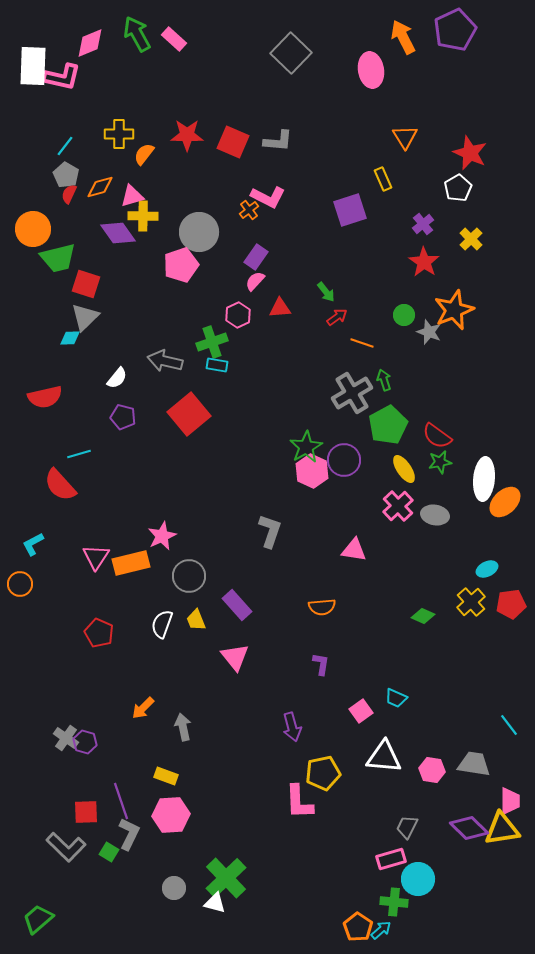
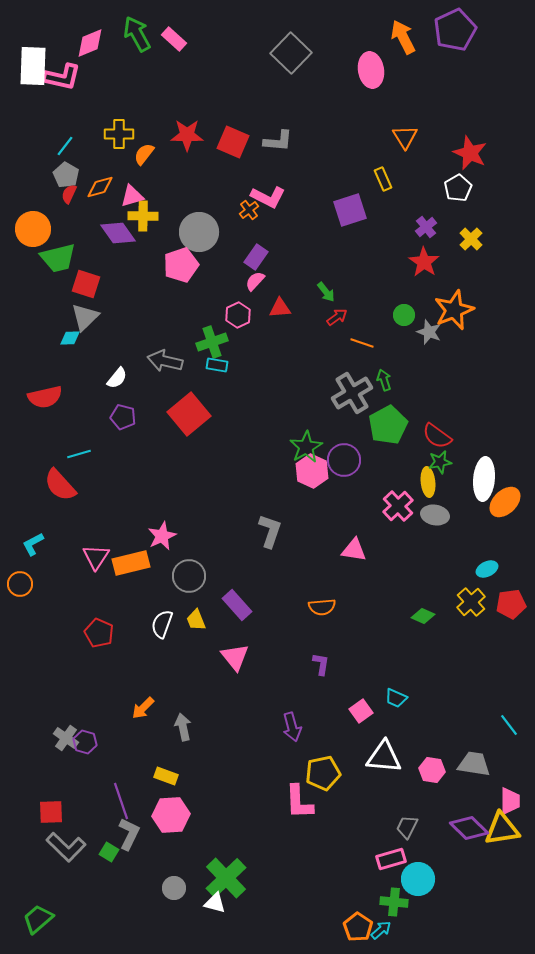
purple cross at (423, 224): moved 3 px right, 3 px down
yellow ellipse at (404, 469): moved 24 px right, 13 px down; rotated 28 degrees clockwise
red square at (86, 812): moved 35 px left
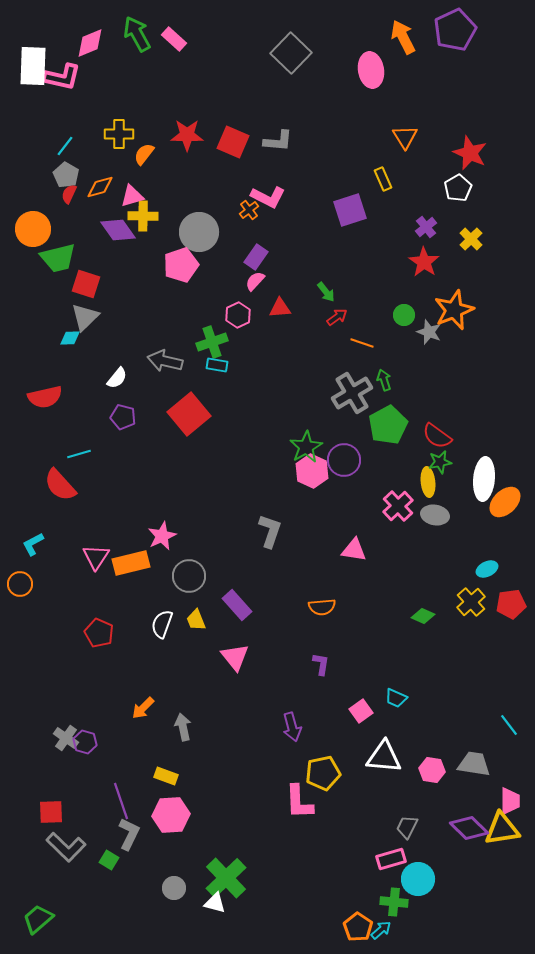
purple diamond at (118, 233): moved 3 px up
green square at (109, 852): moved 8 px down
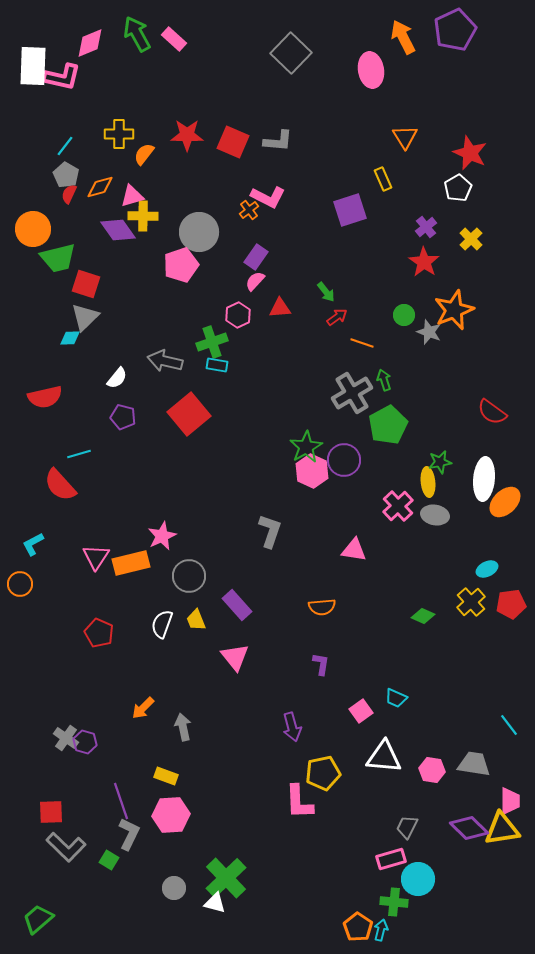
red semicircle at (437, 436): moved 55 px right, 24 px up
cyan arrow at (381, 930): rotated 35 degrees counterclockwise
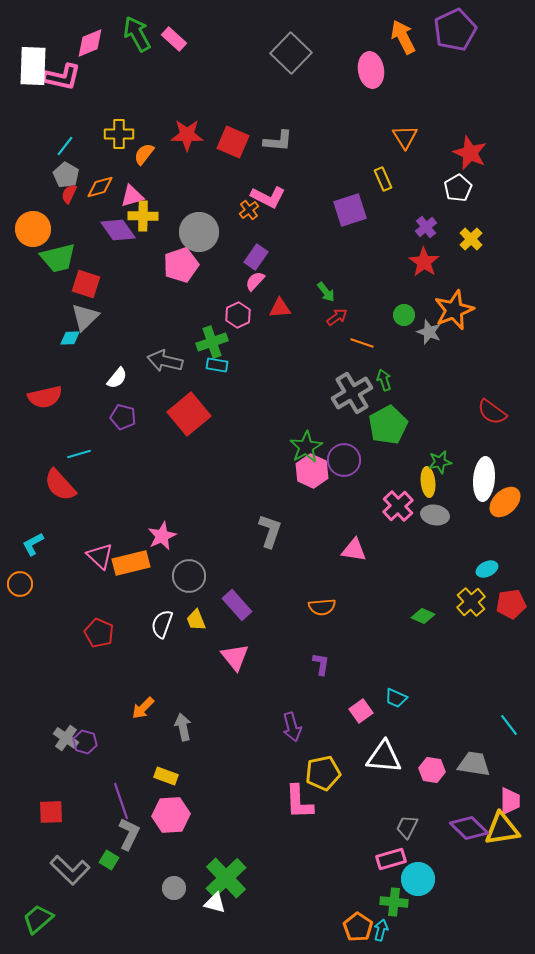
pink triangle at (96, 557): moved 4 px right, 1 px up; rotated 20 degrees counterclockwise
gray L-shape at (66, 847): moved 4 px right, 23 px down
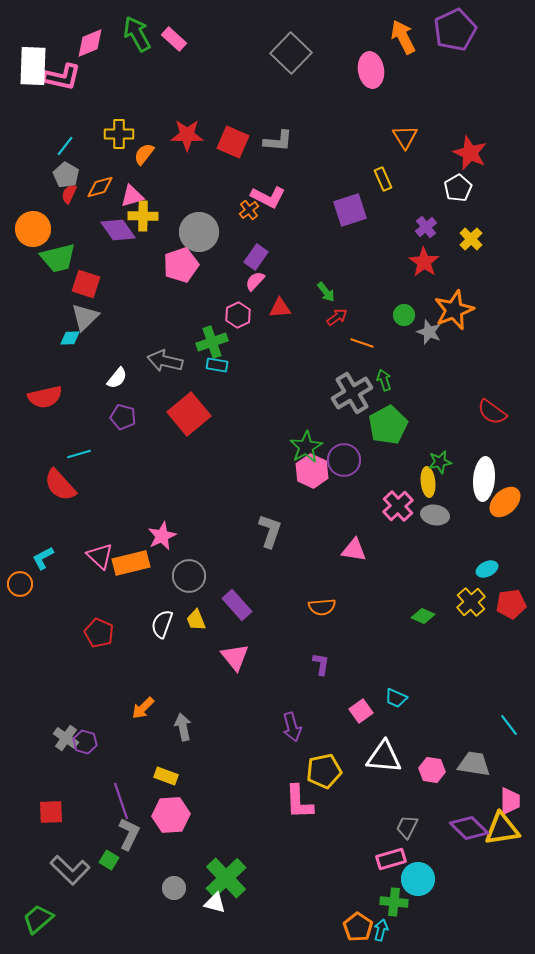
cyan L-shape at (33, 544): moved 10 px right, 14 px down
yellow pentagon at (323, 773): moved 1 px right, 2 px up
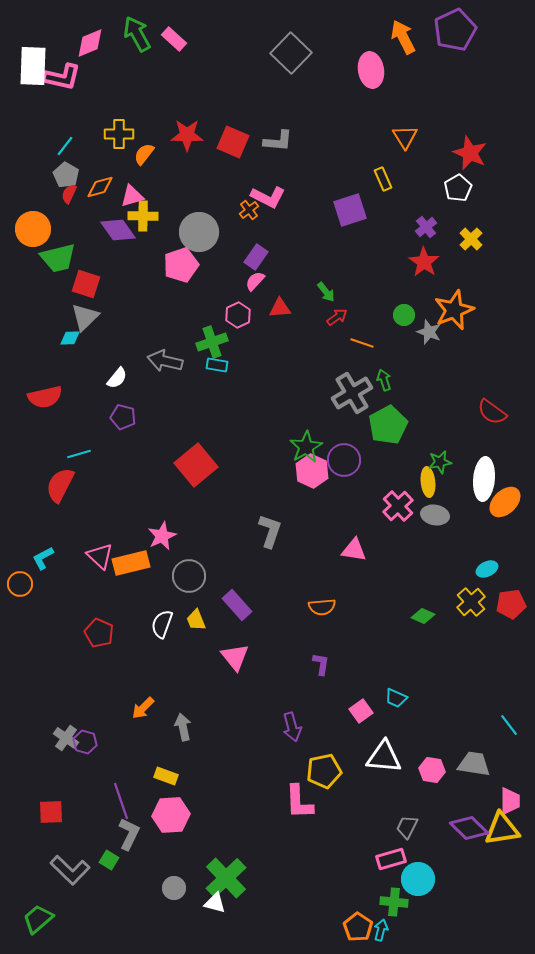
red square at (189, 414): moved 7 px right, 51 px down
red semicircle at (60, 485): rotated 69 degrees clockwise
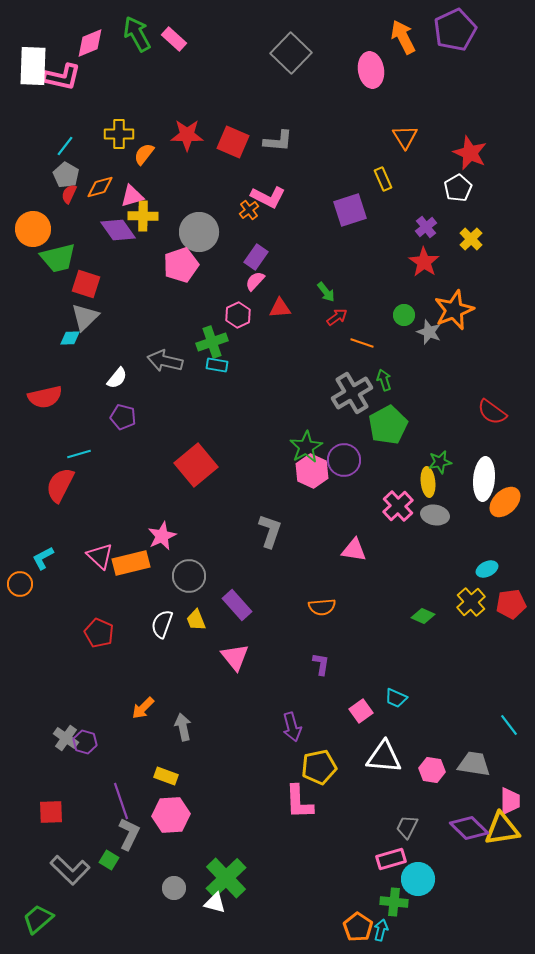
yellow pentagon at (324, 771): moved 5 px left, 4 px up
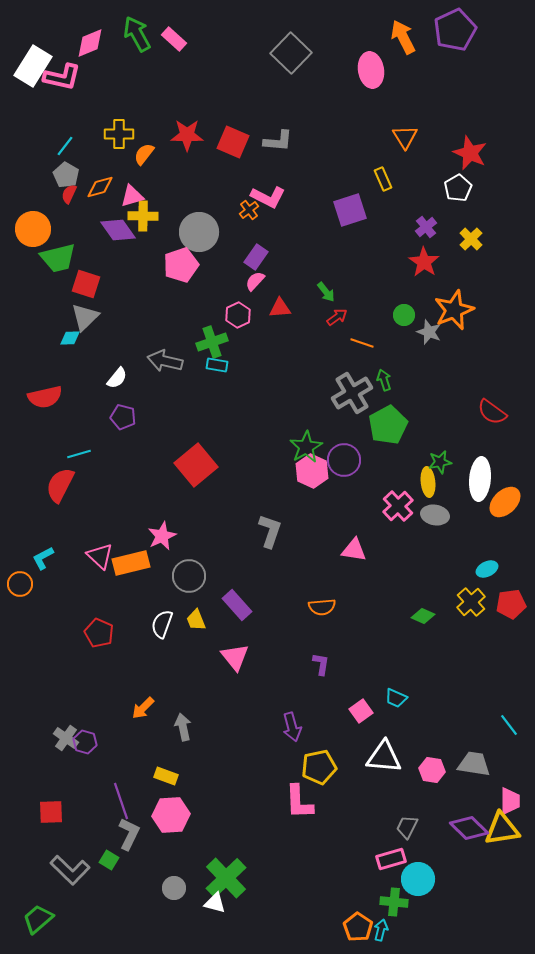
white rectangle at (33, 66): rotated 30 degrees clockwise
white ellipse at (484, 479): moved 4 px left
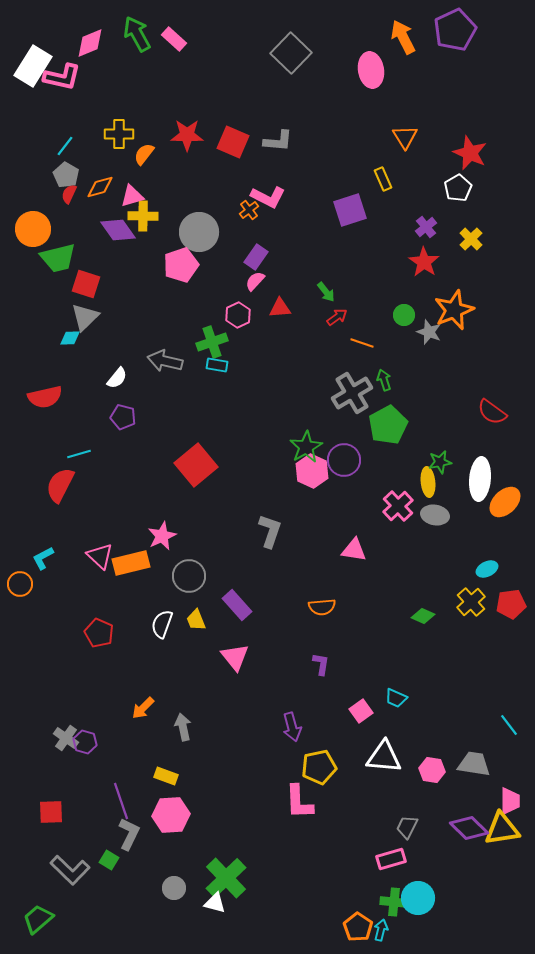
cyan circle at (418, 879): moved 19 px down
